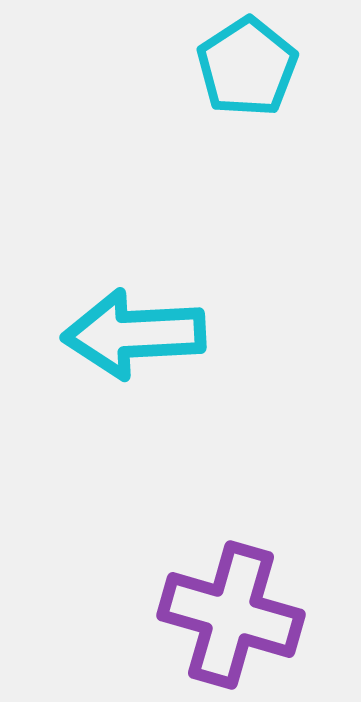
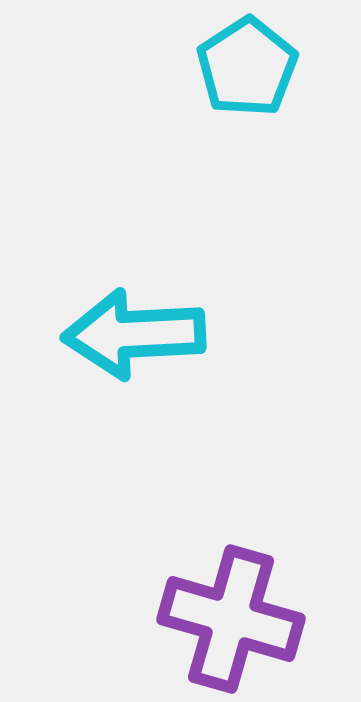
purple cross: moved 4 px down
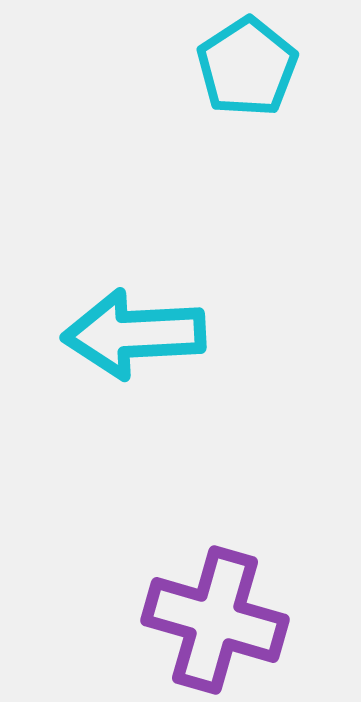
purple cross: moved 16 px left, 1 px down
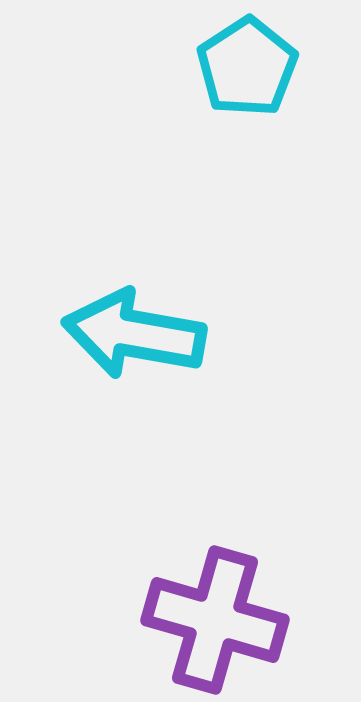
cyan arrow: rotated 13 degrees clockwise
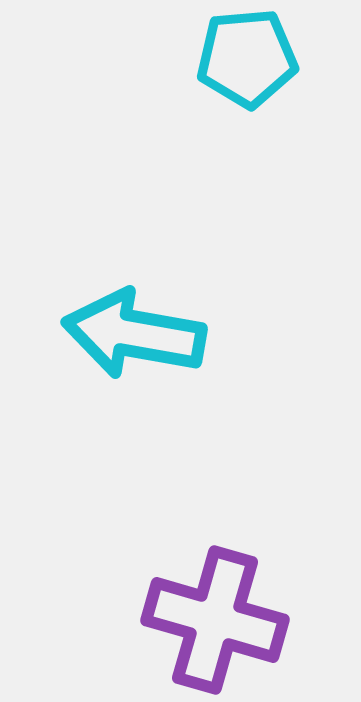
cyan pentagon: moved 9 px up; rotated 28 degrees clockwise
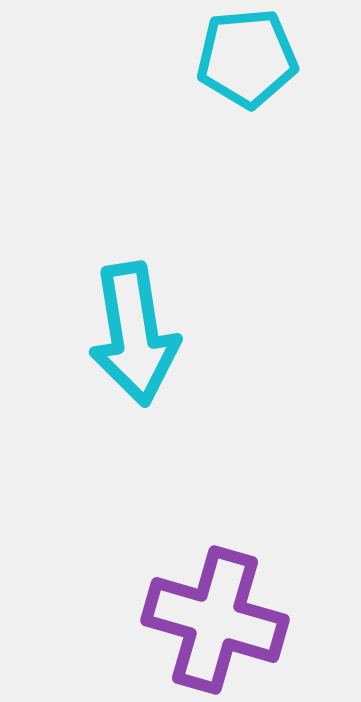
cyan arrow: rotated 109 degrees counterclockwise
